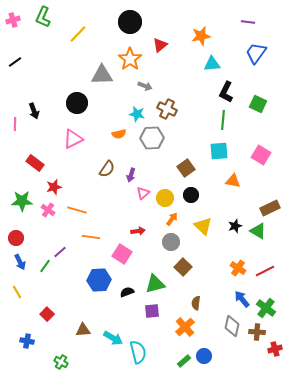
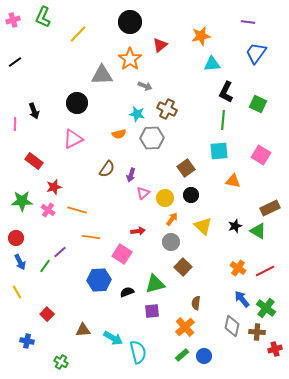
red rectangle at (35, 163): moved 1 px left, 2 px up
green rectangle at (184, 361): moved 2 px left, 6 px up
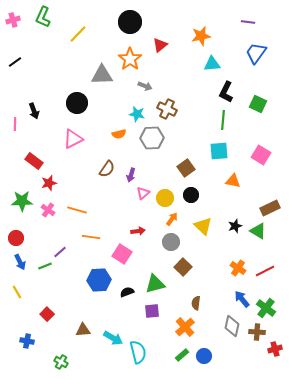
red star at (54, 187): moved 5 px left, 4 px up
green line at (45, 266): rotated 32 degrees clockwise
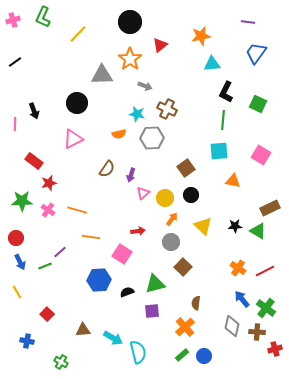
black star at (235, 226): rotated 16 degrees clockwise
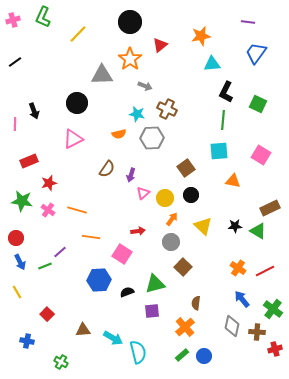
red rectangle at (34, 161): moved 5 px left; rotated 60 degrees counterclockwise
green star at (22, 201): rotated 10 degrees clockwise
green cross at (266, 308): moved 7 px right, 1 px down
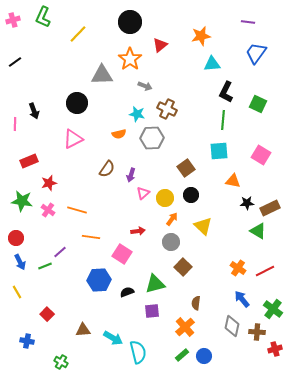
black star at (235, 226): moved 12 px right, 23 px up
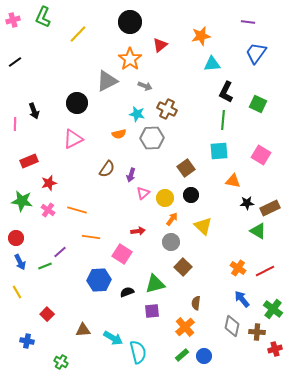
gray triangle at (102, 75): moved 5 px right, 6 px down; rotated 25 degrees counterclockwise
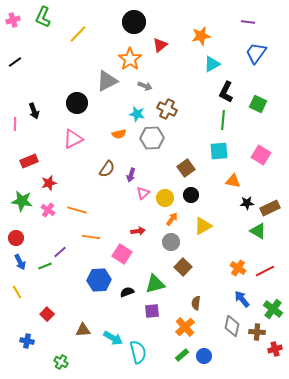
black circle at (130, 22): moved 4 px right
cyan triangle at (212, 64): rotated 24 degrees counterclockwise
yellow triangle at (203, 226): rotated 48 degrees clockwise
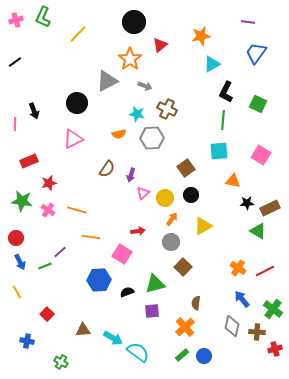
pink cross at (13, 20): moved 3 px right
cyan semicircle at (138, 352): rotated 40 degrees counterclockwise
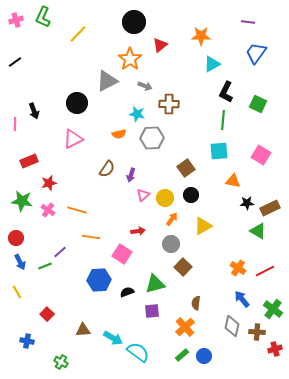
orange star at (201, 36): rotated 12 degrees clockwise
brown cross at (167, 109): moved 2 px right, 5 px up; rotated 24 degrees counterclockwise
pink triangle at (143, 193): moved 2 px down
gray circle at (171, 242): moved 2 px down
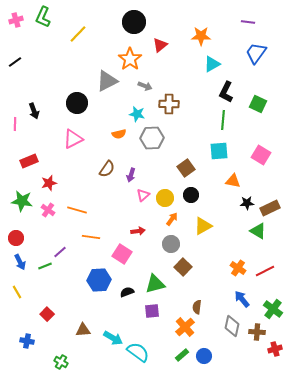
brown semicircle at (196, 303): moved 1 px right, 4 px down
